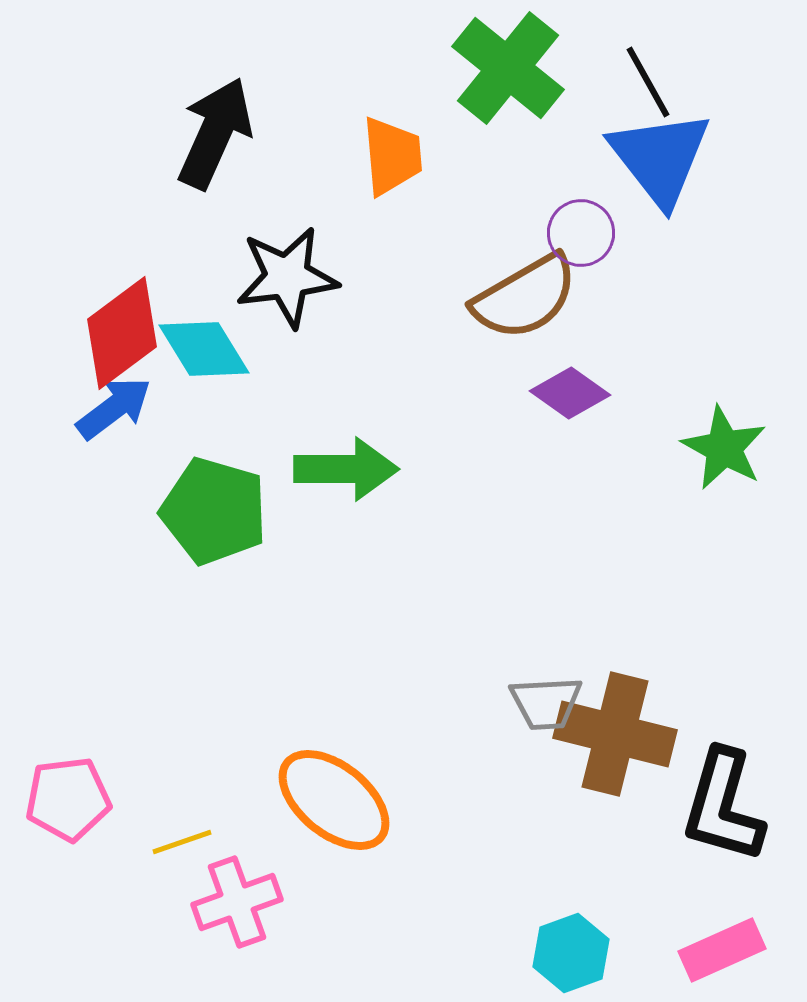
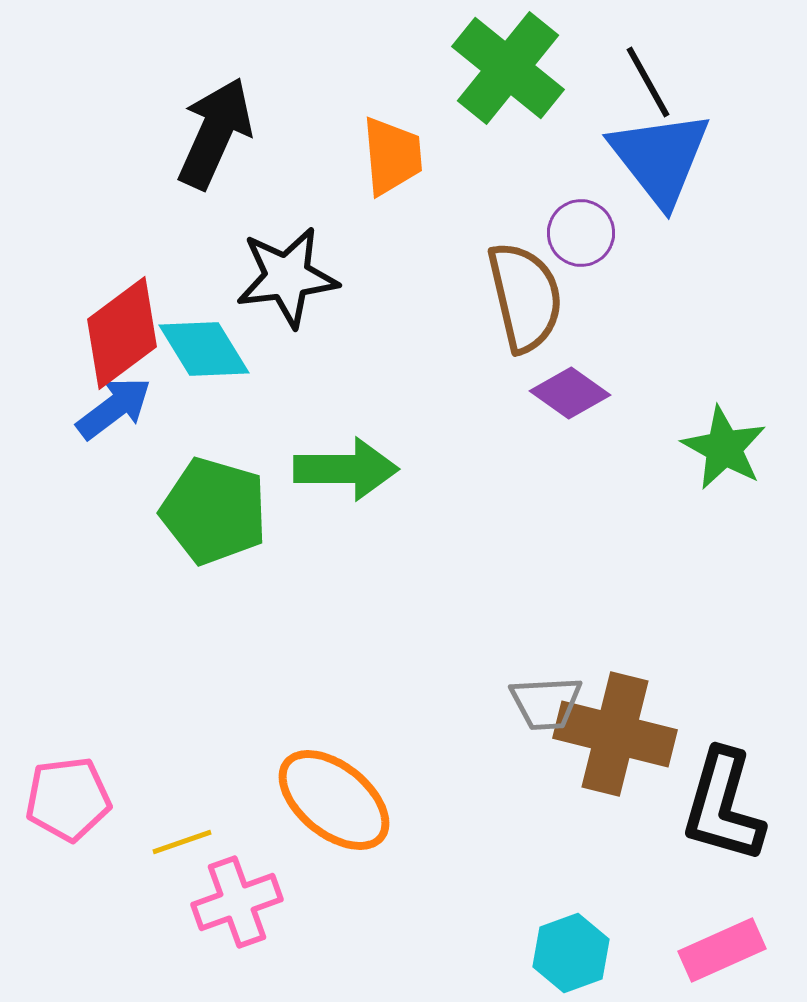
brown semicircle: rotated 73 degrees counterclockwise
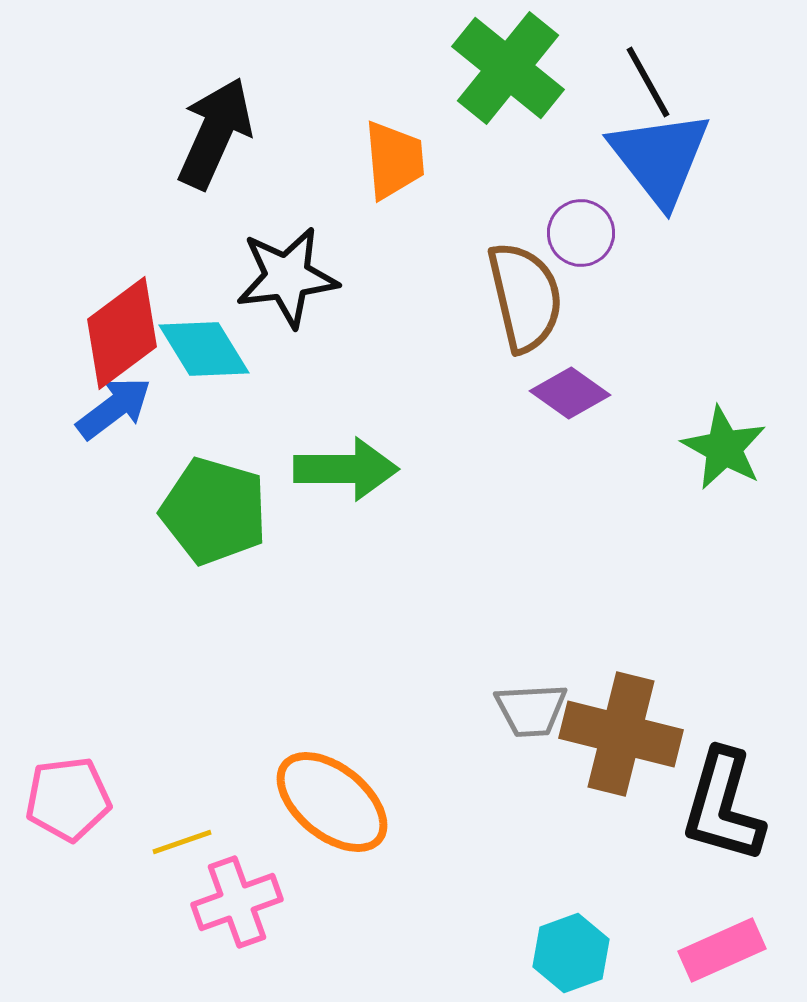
orange trapezoid: moved 2 px right, 4 px down
gray trapezoid: moved 15 px left, 7 px down
brown cross: moved 6 px right
orange ellipse: moved 2 px left, 2 px down
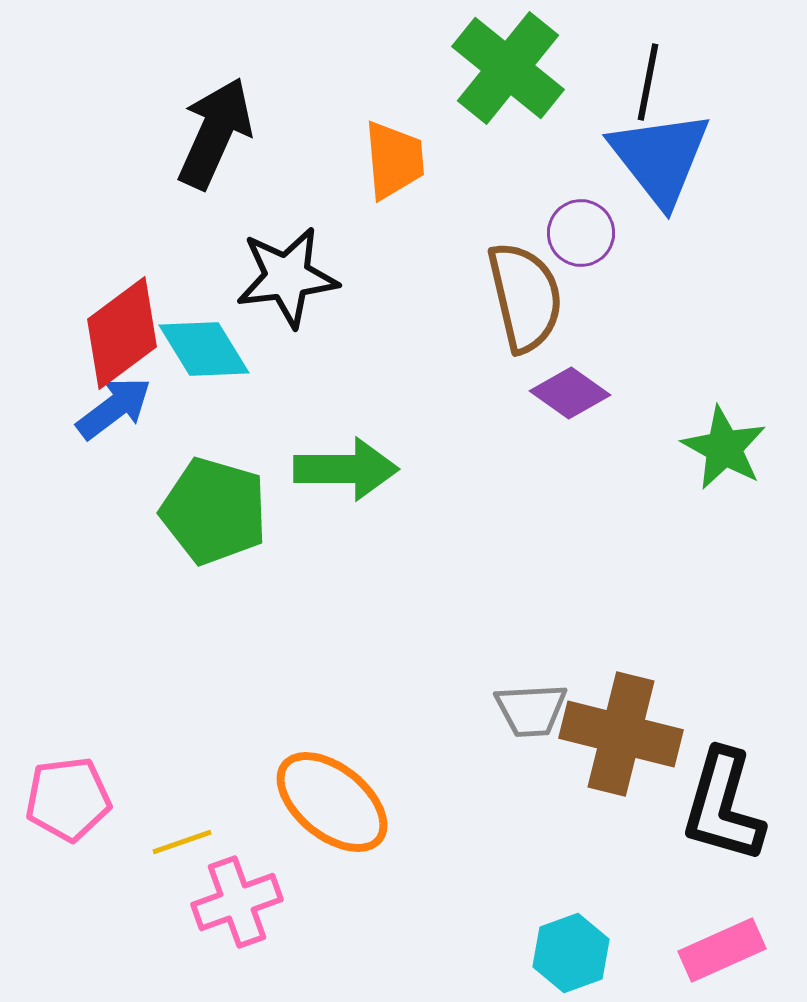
black line: rotated 40 degrees clockwise
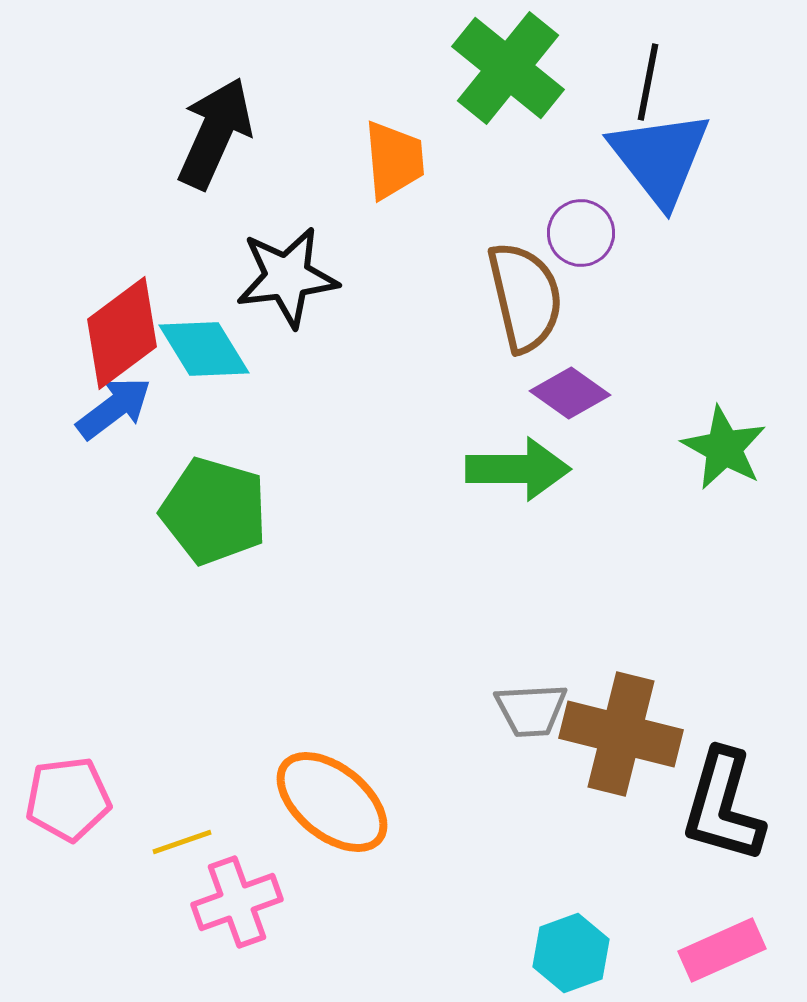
green arrow: moved 172 px right
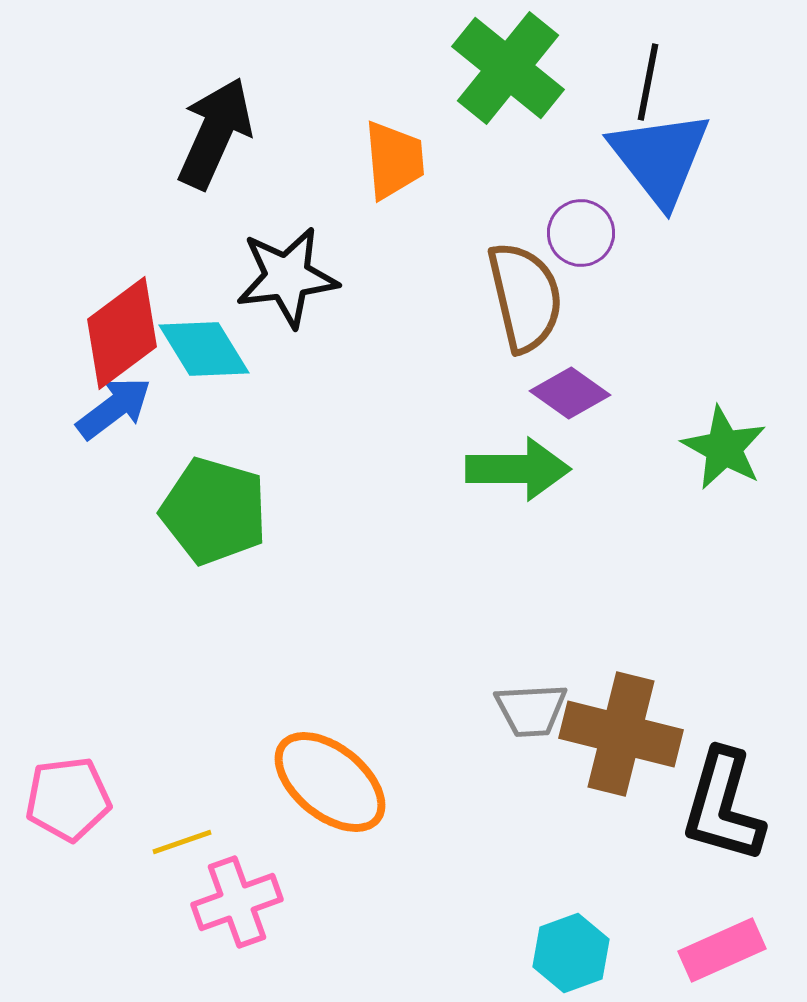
orange ellipse: moved 2 px left, 20 px up
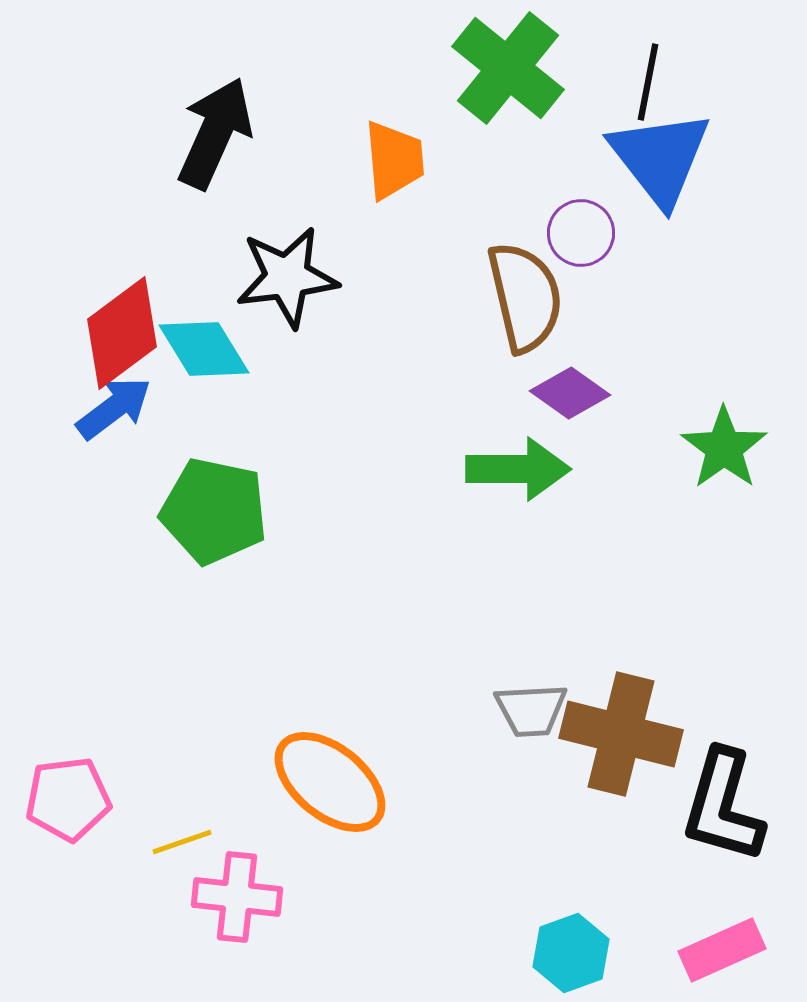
green star: rotated 8 degrees clockwise
green pentagon: rotated 4 degrees counterclockwise
pink cross: moved 5 px up; rotated 26 degrees clockwise
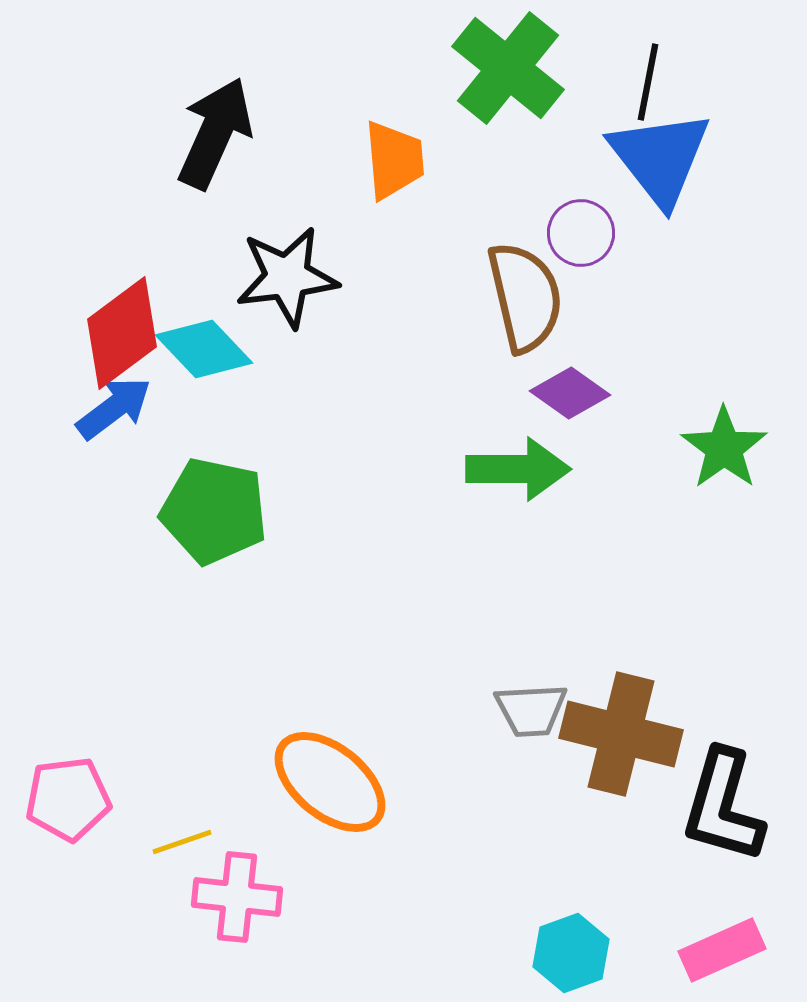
cyan diamond: rotated 12 degrees counterclockwise
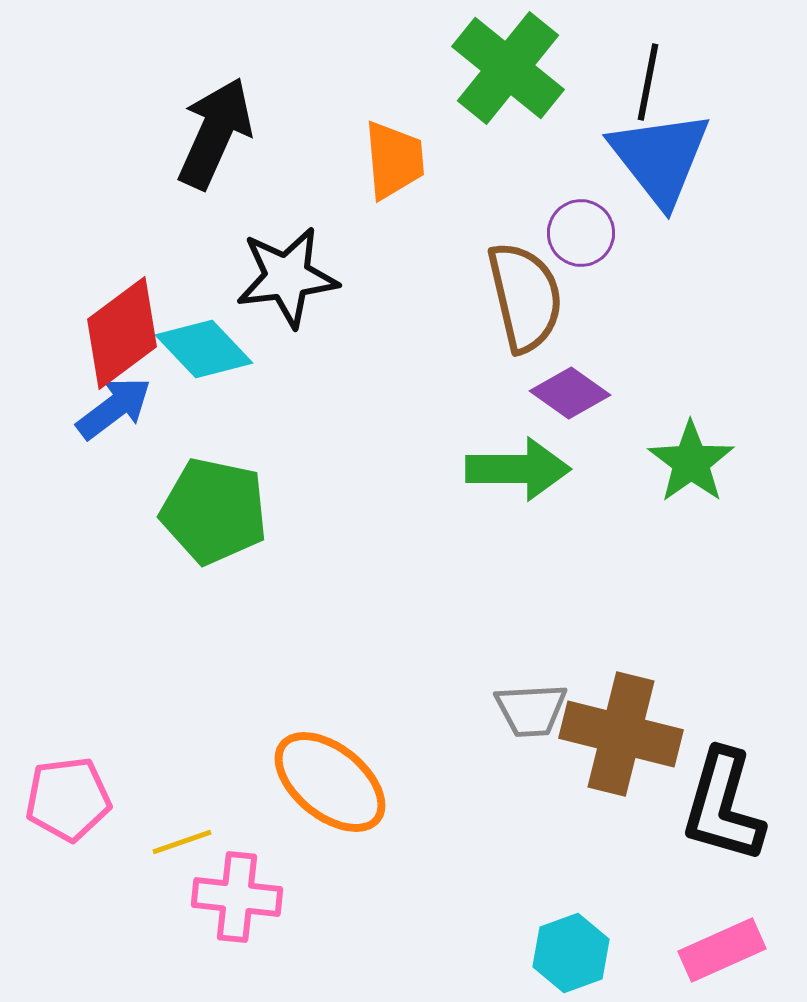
green star: moved 33 px left, 14 px down
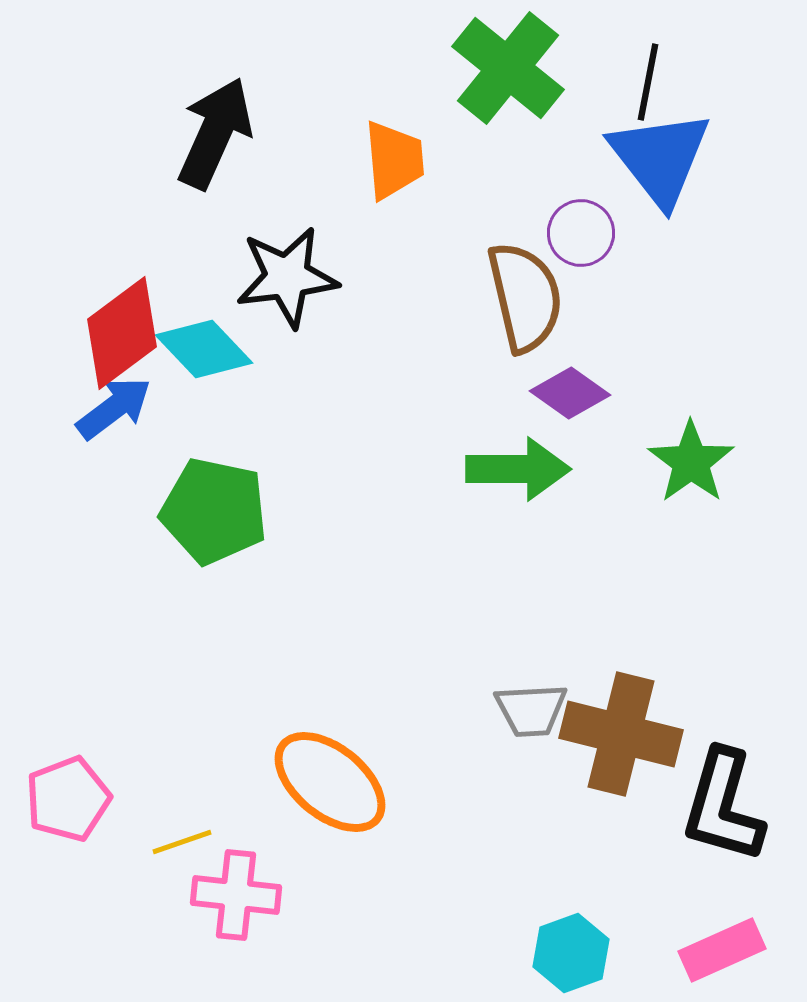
pink pentagon: rotated 14 degrees counterclockwise
pink cross: moved 1 px left, 2 px up
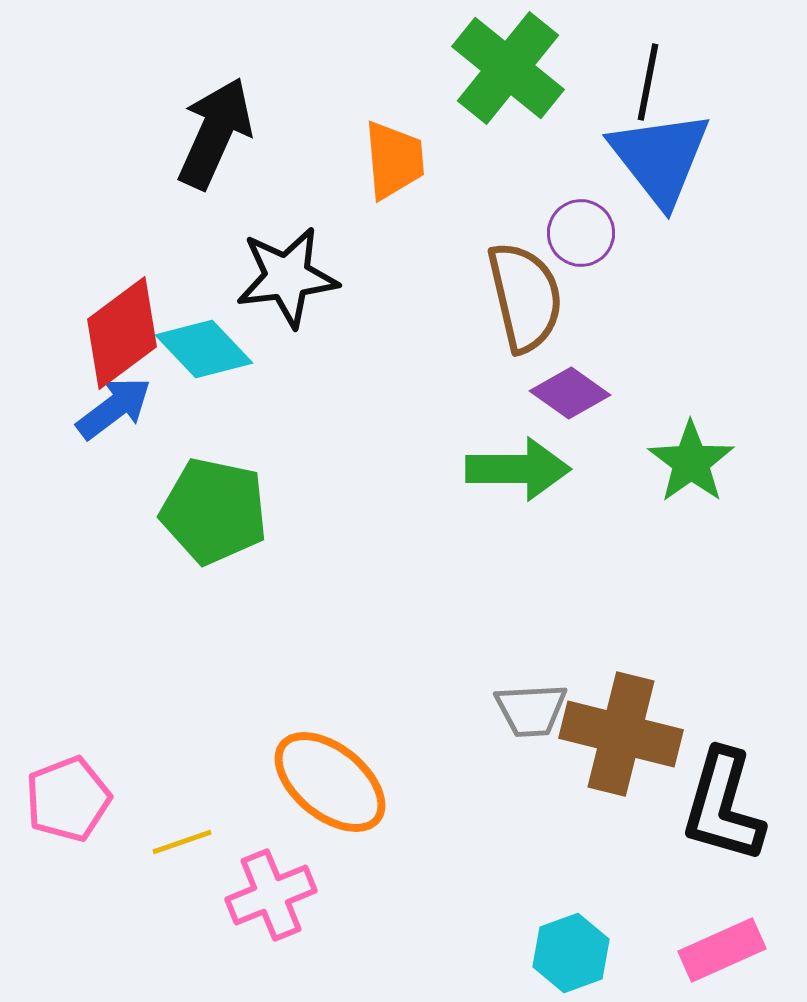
pink cross: moved 35 px right; rotated 28 degrees counterclockwise
